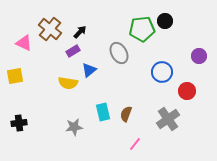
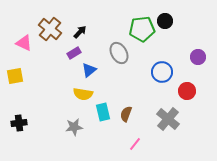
purple rectangle: moved 1 px right, 2 px down
purple circle: moved 1 px left, 1 px down
yellow semicircle: moved 15 px right, 11 px down
gray cross: rotated 15 degrees counterclockwise
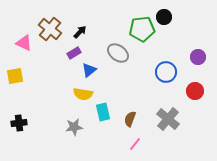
black circle: moved 1 px left, 4 px up
gray ellipse: moved 1 px left; rotated 25 degrees counterclockwise
blue circle: moved 4 px right
red circle: moved 8 px right
brown semicircle: moved 4 px right, 5 px down
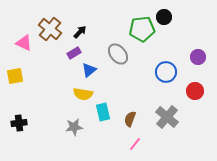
gray ellipse: moved 1 px down; rotated 15 degrees clockwise
gray cross: moved 1 px left, 2 px up
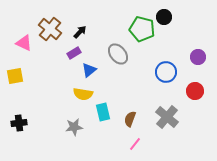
green pentagon: rotated 20 degrees clockwise
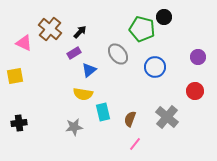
blue circle: moved 11 px left, 5 px up
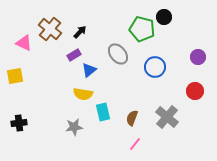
purple rectangle: moved 2 px down
brown semicircle: moved 2 px right, 1 px up
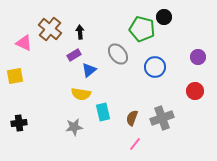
black arrow: rotated 48 degrees counterclockwise
yellow semicircle: moved 2 px left
gray cross: moved 5 px left, 1 px down; rotated 30 degrees clockwise
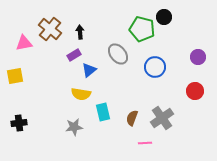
pink triangle: rotated 36 degrees counterclockwise
gray cross: rotated 15 degrees counterclockwise
pink line: moved 10 px right, 1 px up; rotated 48 degrees clockwise
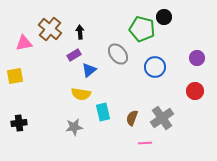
purple circle: moved 1 px left, 1 px down
